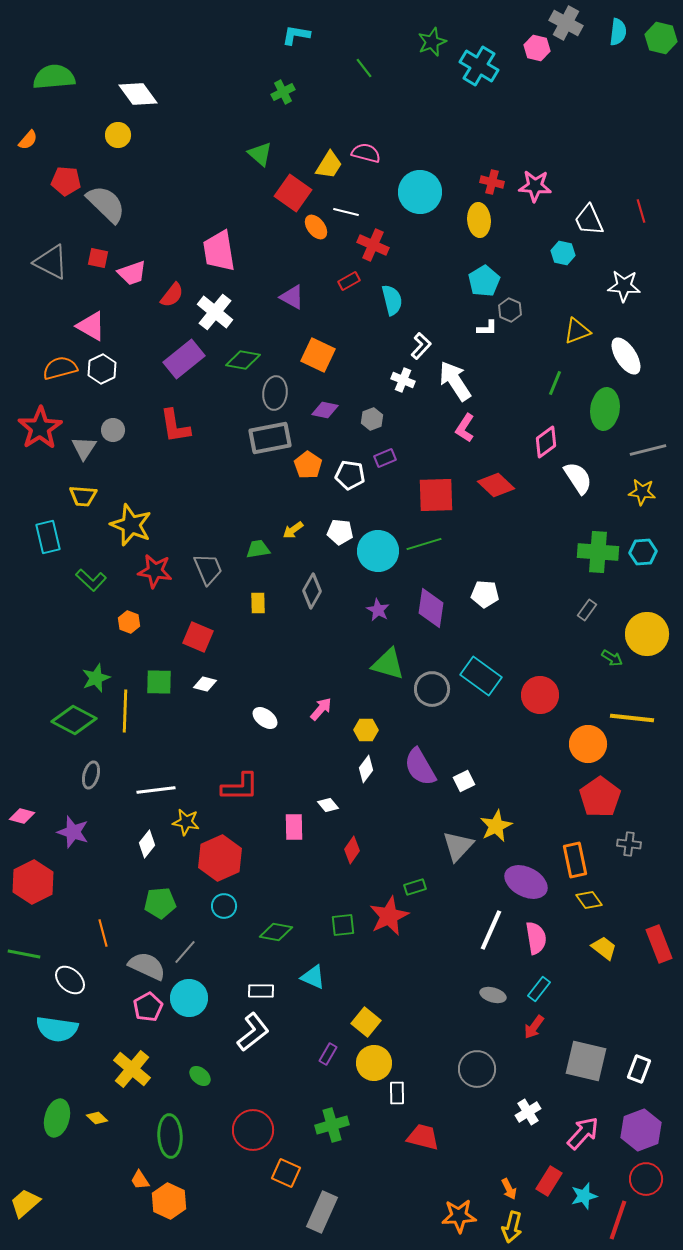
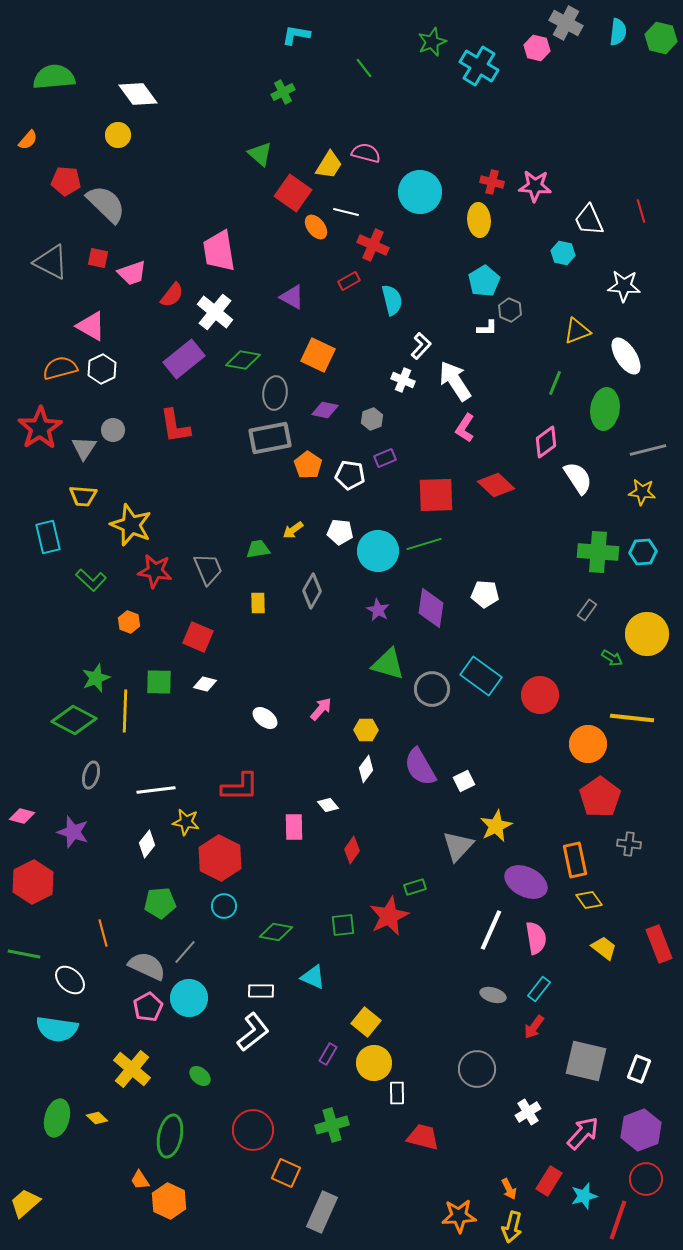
red hexagon at (220, 858): rotated 9 degrees counterclockwise
green ellipse at (170, 1136): rotated 15 degrees clockwise
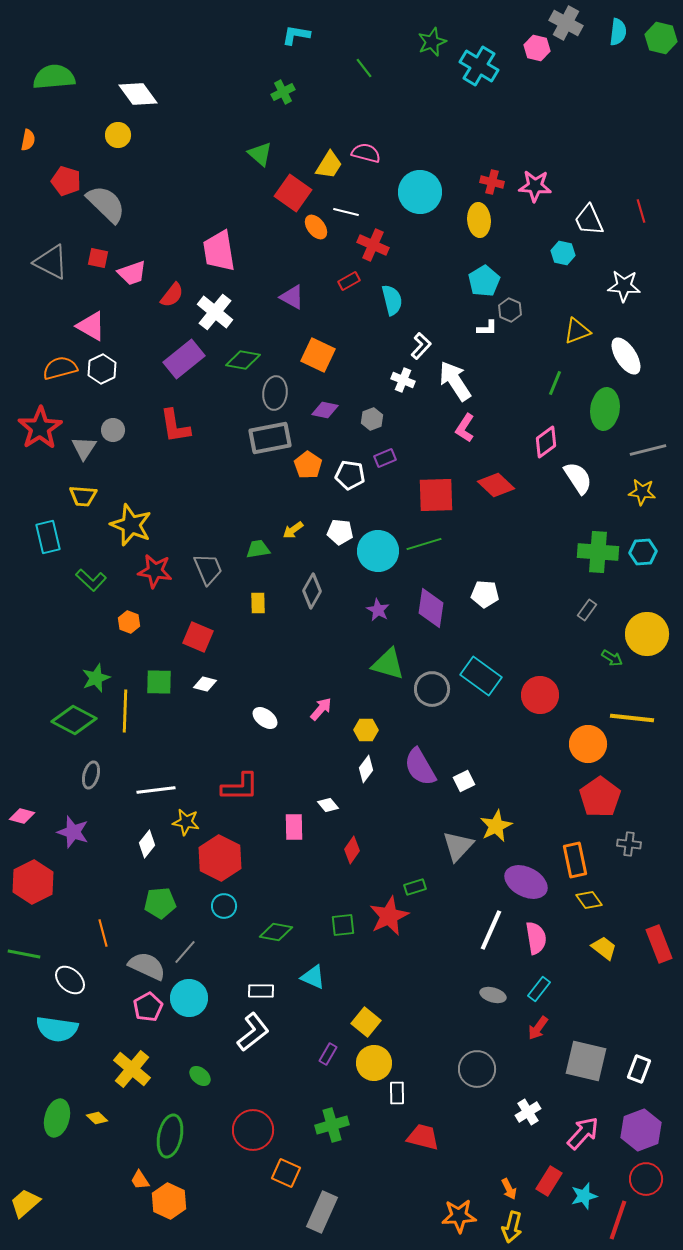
orange semicircle at (28, 140): rotated 30 degrees counterclockwise
red pentagon at (66, 181): rotated 12 degrees clockwise
red arrow at (534, 1027): moved 4 px right, 1 px down
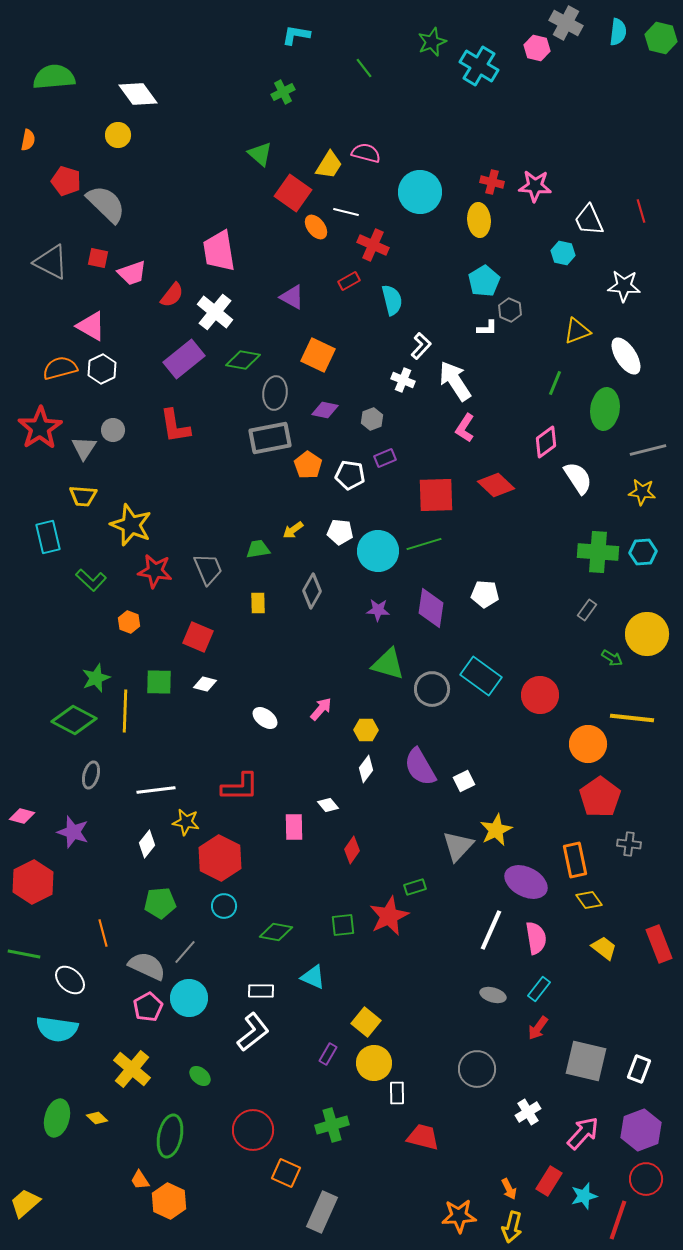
purple star at (378, 610): rotated 25 degrees counterclockwise
yellow star at (496, 826): moved 4 px down
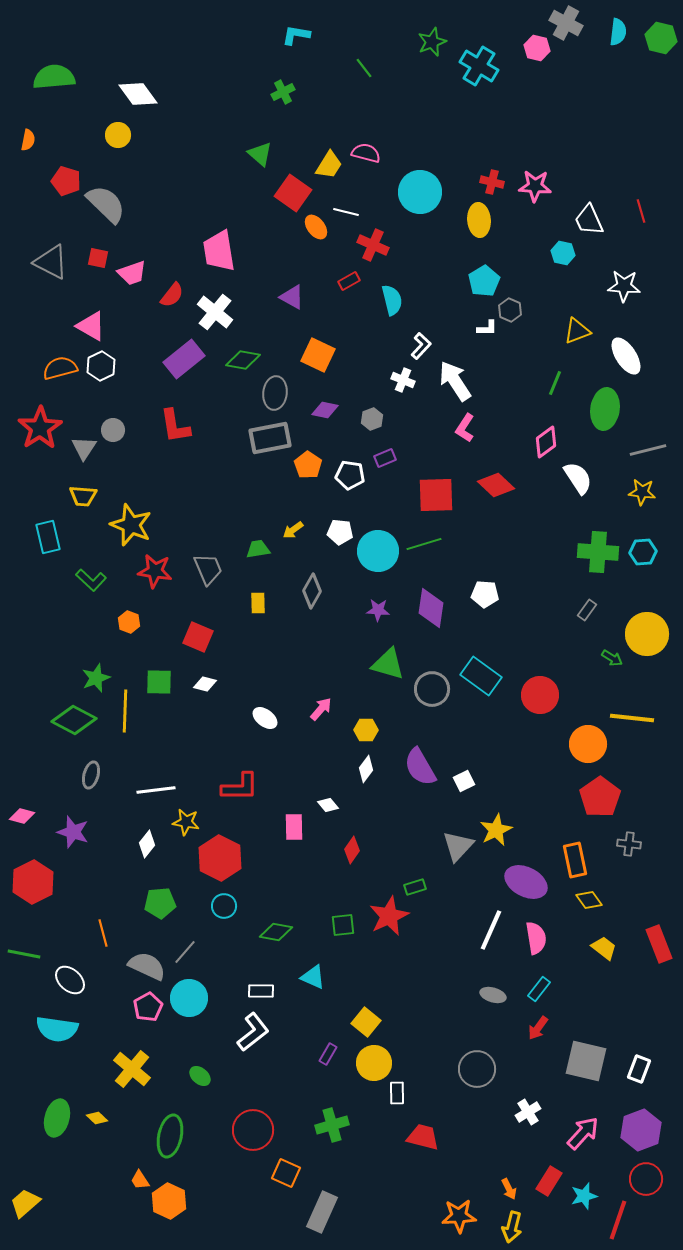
white hexagon at (102, 369): moved 1 px left, 3 px up
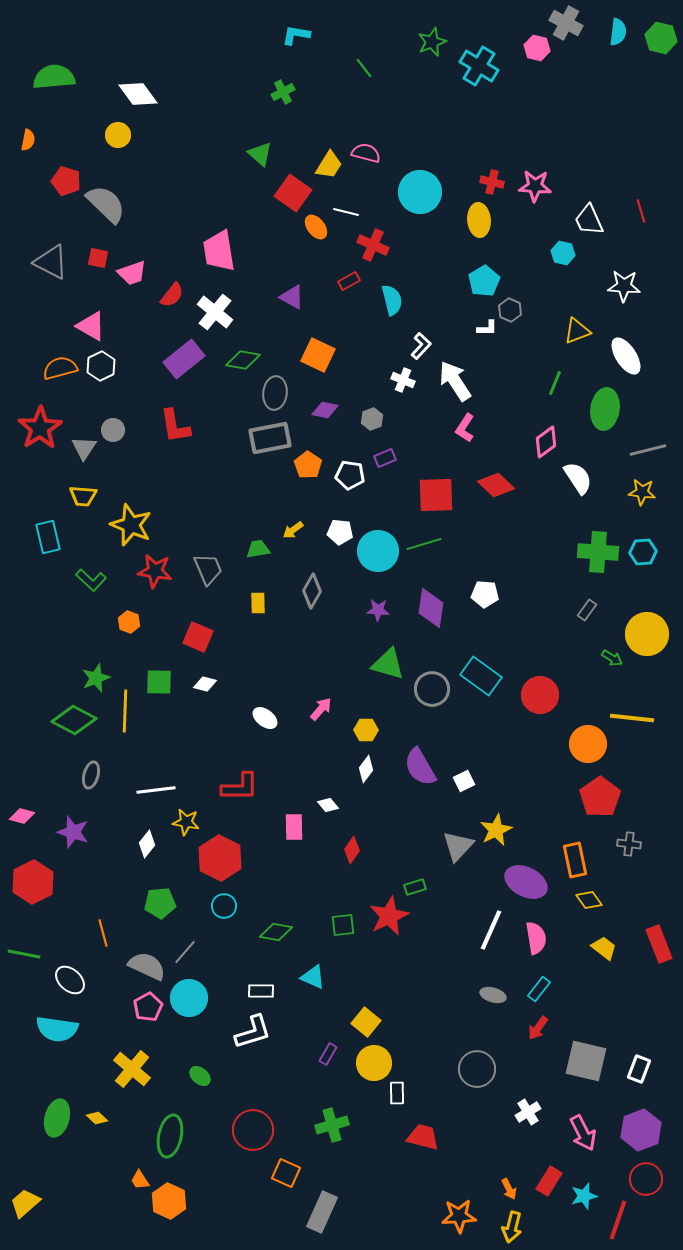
white L-shape at (253, 1032): rotated 21 degrees clockwise
pink arrow at (583, 1133): rotated 111 degrees clockwise
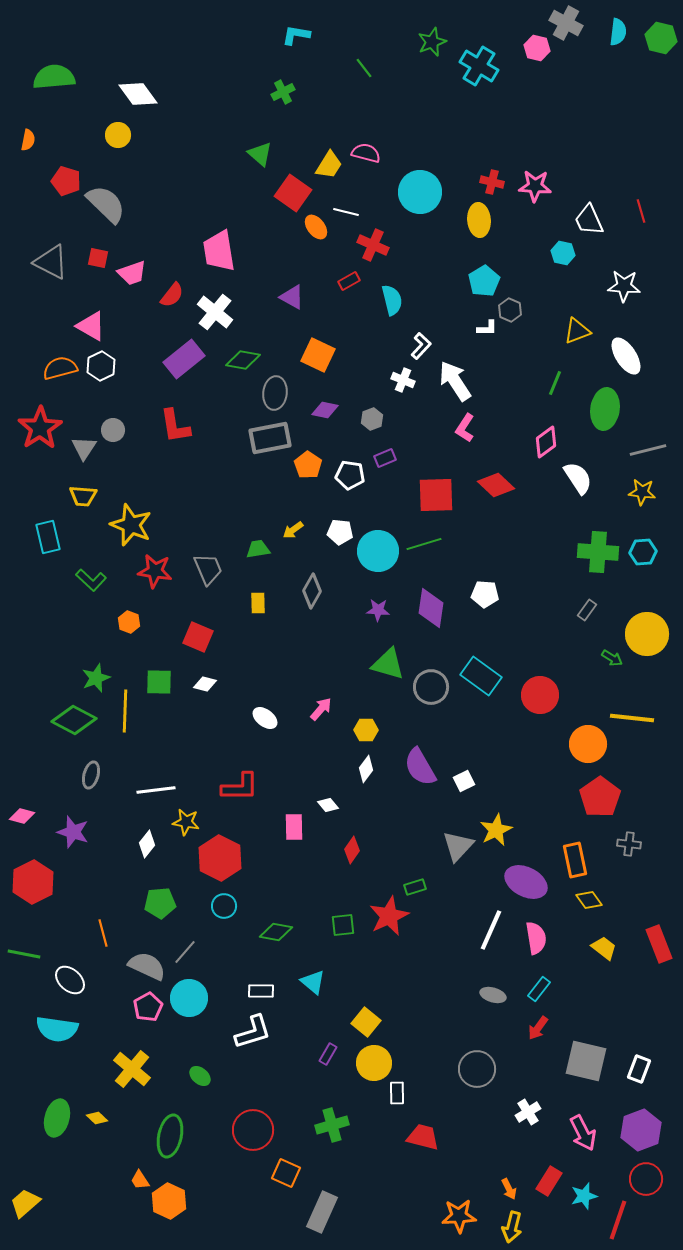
gray circle at (432, 689): moved 1 px left, 2 px up
cyan triangle at (313, 977): moved 5 px down; rotated 16 degrees clockwise
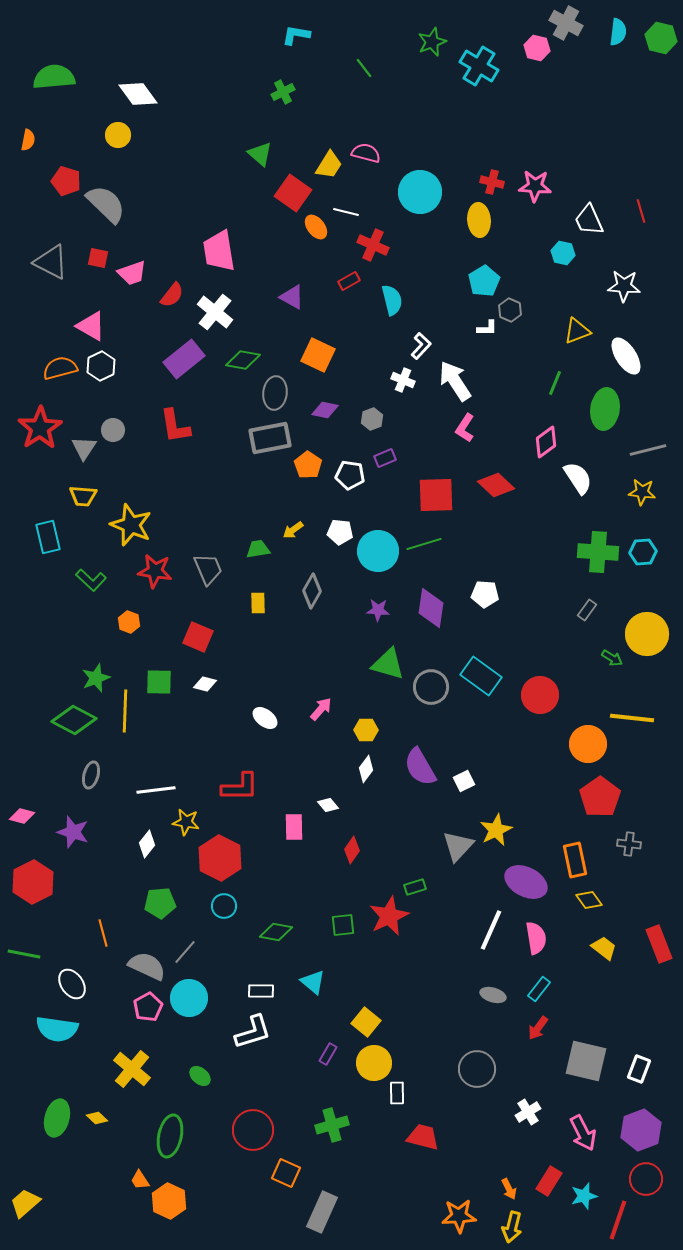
white ellipse at (70, 980): moved 2 px right, 4 px down; rotated 12 degrees clockwise
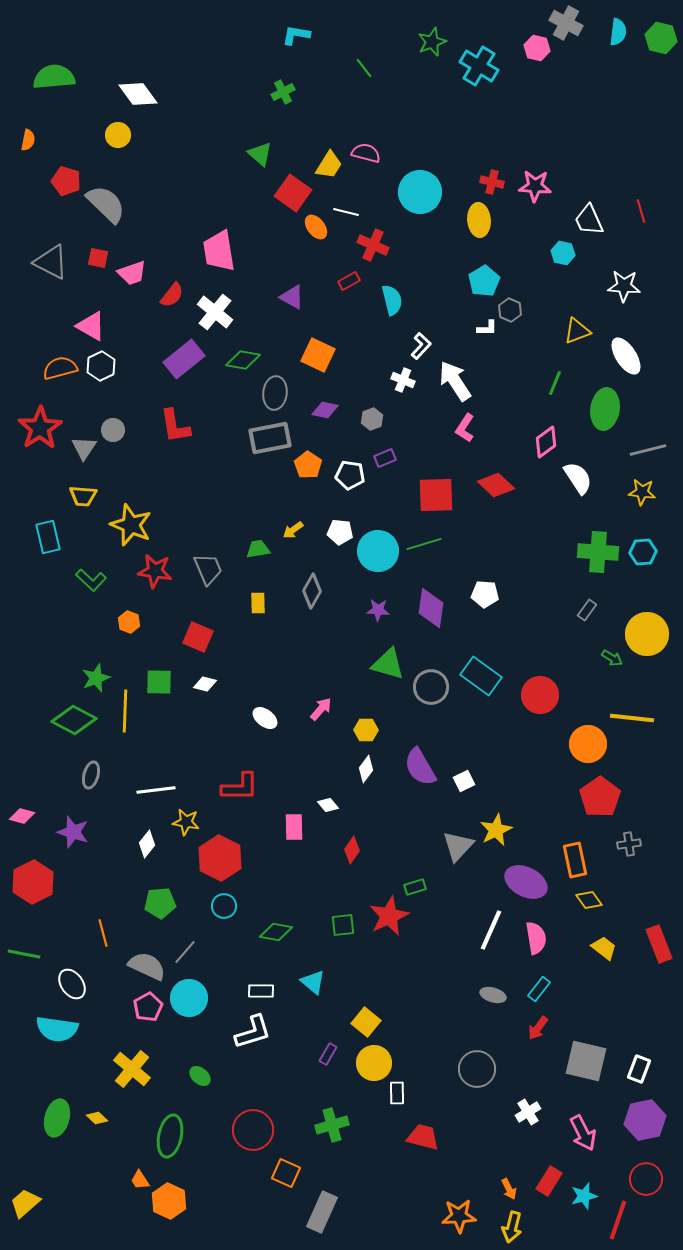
gray cross at (629, 844): rotated 15 degrees counterclockwise
purple hexagon at (641, 1130): moved 4 px right, 10 px up; rotated 9 degrees clockwise
